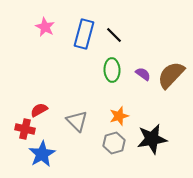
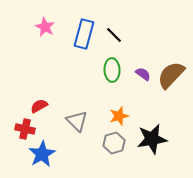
red semicircle: moved 4 px up
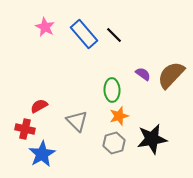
blue rectangle: rotated 56 degrees counterclockwise
green ellipse: moved 20 px down
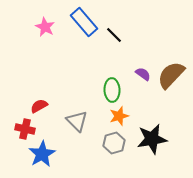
blue rectangle: moved 12 px up
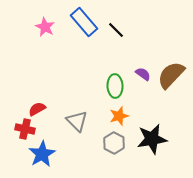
black line: moved 2 px right, 5 px up
green ellipse: moved 3 px right, 4 px up
red semicircle: moved 2 px left, 3 px down
gray hexagon: rotated 15 degrees counterclockwise
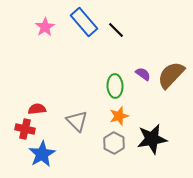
pink star: rotated 12 degrees clockwise
red semicircle: rotated 24 degrees clockwise
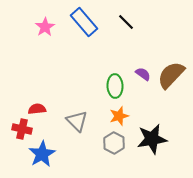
black line: moved 10 px right, 8 px up
red cross: moved 3 px left
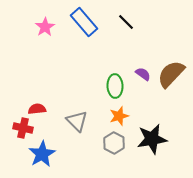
brown semicircle: moved 1 px up
red cross: moved 1 px right, 1 px up
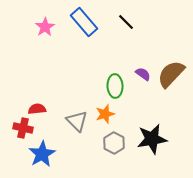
orange star: moved 14 px left, 2 px up
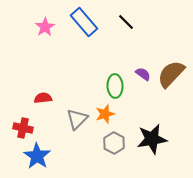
red semicircle: moved 6 px right, 11 px up
gray triangle: moved 2 px up; rotated 30 degrees clockwise
blue star: moved 5 px left, 2 px down; rotated 8 degrees counterclockwise
